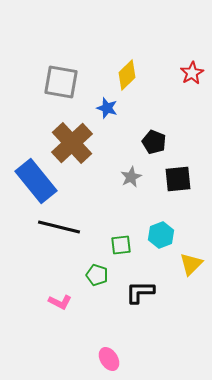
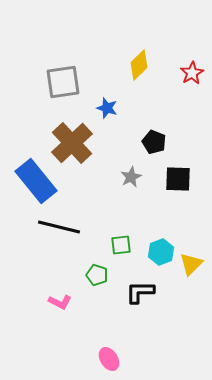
yellow diamond: moved 12 px right, 10 px up
gray square: moved 2 px right; rotated 18 degrees counterclockwise
black square: rotated 8 degrees clockwise
cyan hexagon: moved 17 px down
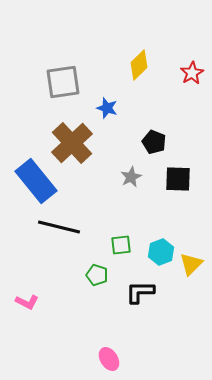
pink L-shape: moved 33 px left
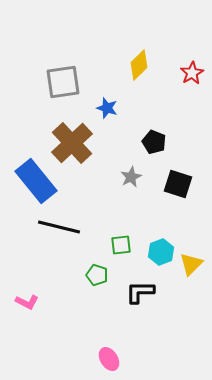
black square: moved 5 px down; rotated 16 degrees clockwise
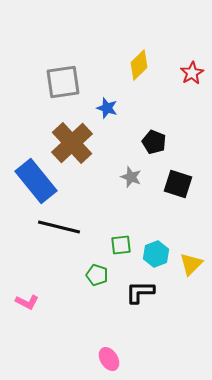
gray star: rotated 25 degrees counterclockwise
cyan hexagon: moved 5 px left, 2 px down
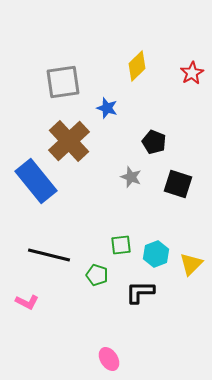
yellow diamond: moved 2 px left, 1 px down
brown cross: moved 3 px left, 2 px up
black line: moved 10 px left, 28 px down
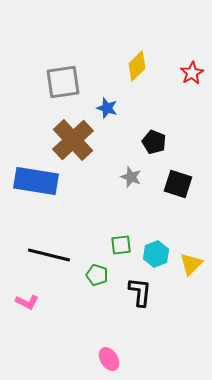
brown cross: moved 4 px right, 1 px up
blue rectangle: rotated 42 degrees counterclockwise
black L-shape: rotated 96 degrees clockwise
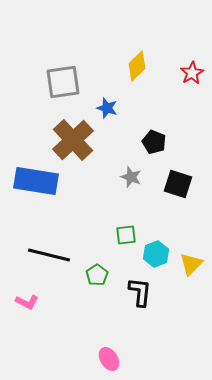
green square: moved 5 px right, 10 px up
green pentagon: rotated 20 degrees clockwise
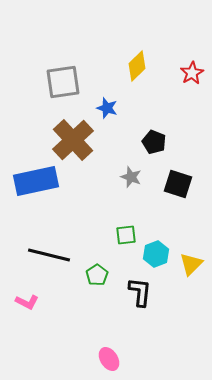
blue rectangle: rotated 21 degrees counterclockwise
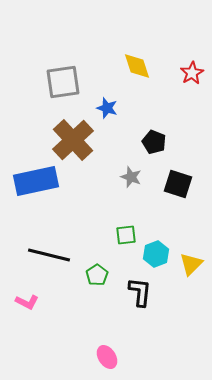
yellow diamond: rotated 64 degrees counterclockwise
pink ellipse: moved 2 px left, 2 px up
